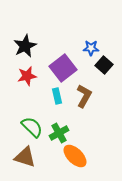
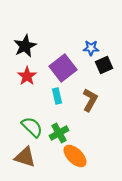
black square: rotated 24 degrees clockwise
red star: rotated 24 degrees counterclockwise
brown L-shape: moved 6 px right, 4 px down
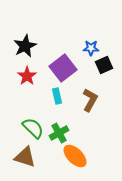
green semicircle: moved 1 px right, 1 px down
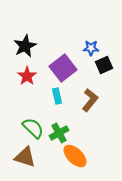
brown L-shape: rotated 10 degrees clockwise
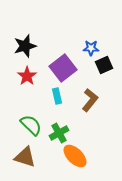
black star: rotated 10 degrees clockwise
green semicircle: moved 2 px left, 3 px up
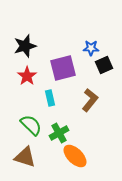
purple square: rotated 24 degrees clockwise
cyan rectangle: moved 7 px left, 2 px down
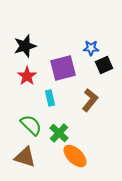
green cross: rotated 18 degrees counterclockwise
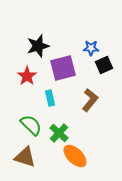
black star: moved 13 px right
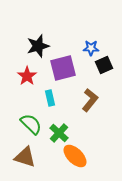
green semicircle: moved 1 px up
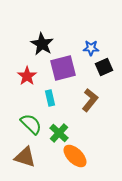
black star: moved 4 px right, 2 px up; rotated 25 degrees counterclockwise
black square: moved 2 px down
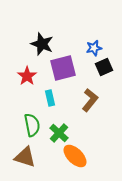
black star: rotated 10 degrees counterclockwise
blue star: moved 3 px right; rotated 14 degrees counterclockwise
green semicircle: moved 1 px right, 1 px down; rotated 35 degrees clockwise
